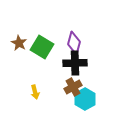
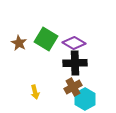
purple diamond: rotated 75 degrees counterclockwise
green square: moved 4 px right, 8 px up
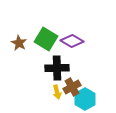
purple diamond: moved 2 px left, 2 px up
black cross: moved 18 px left, 5 px down
brown cross: moved 1 px left
yellow arrow: moved 22 px right
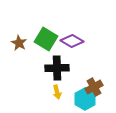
brown cross: moved 22 px right
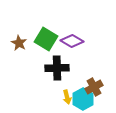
yellow arrow: moved 10 px right, 5 px down
cyan hexagon: moved 2 px left
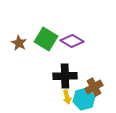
black cross: moved 8 px right, 8 px down
cyan hexagon: moved 1 px right; rotated 15 degrees clockwise
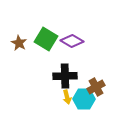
brown cross: moved 2 px right
cyan hexagon: rotated 15 degrees clockwise
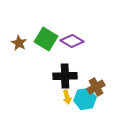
cyan hexagon: moved 1 px right; rotated 10 degrees counterclockwise
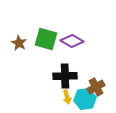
green square: rotated 15 degrees counterclockwise
